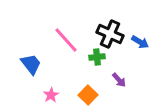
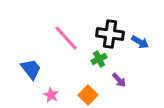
black cross: rotated 16 degrees counterclockwise
pink line: moved 2 px up
green cross: moved 2 px right, 2 px down; rotated 21 degrees counterclockwise
blue trapezoid: moved 5 px down
pink star: rotated 14 degrees counterclockwise
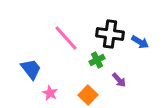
green cross: moved 2 px left, 1 px down
pink star: moved 1 px left, 2 px up
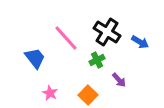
black cross: moved 3 px left, 2 px up; rotated 24 degrees clockwise
blue trapezoid: moved 4 px right, 11 px up
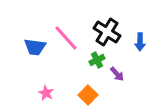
blue arrow: rotated 60 degrees clockwise
blue trapezoid: moved 11 px up; rotated 135 degrees clockwise
purple arrow: moved 2 px left, 6 px up
pink star: moved 4 px left
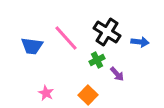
blue arrow: rotated 84 degrees counterclockwise
blue trapezoid: moved 3 px left, 1 px up
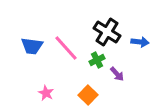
pink line: moved 10 px down
